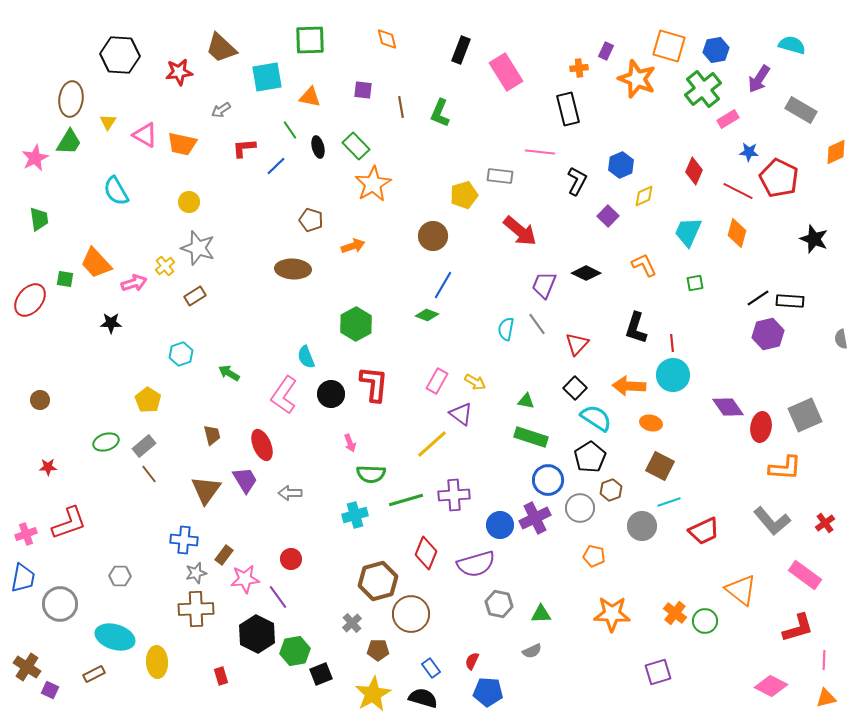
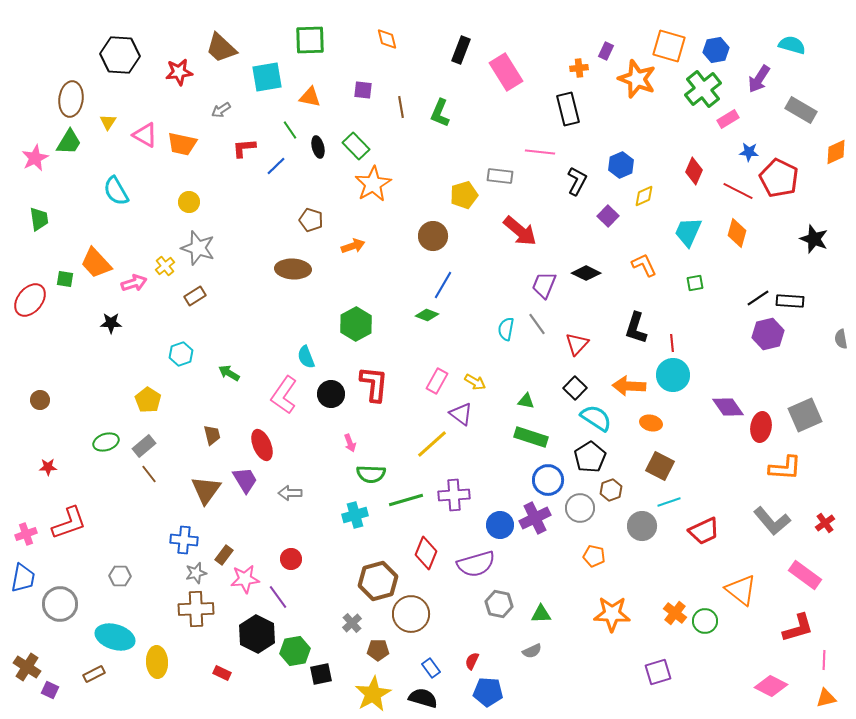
black square at (321, 674): rotated 10 degrees clockwise
red rectangle at (221, 676): moved 1 px right, 3 px up; rotated 48 degrees counterclockwise
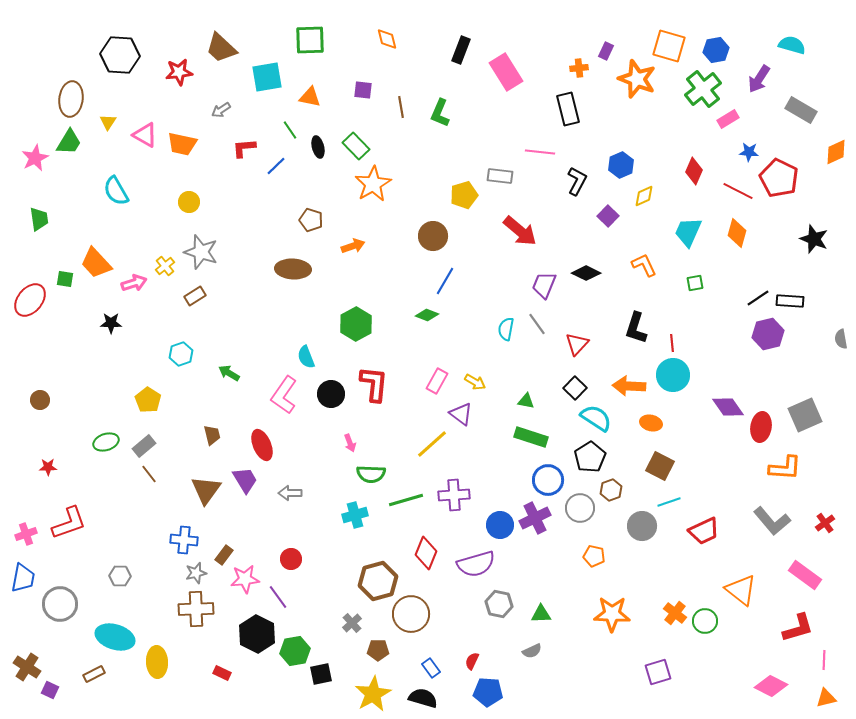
gray star at (198, 248): moved 3 px right, 4 px down
blue line at (443, 285): moved 2 px right, 4 px up
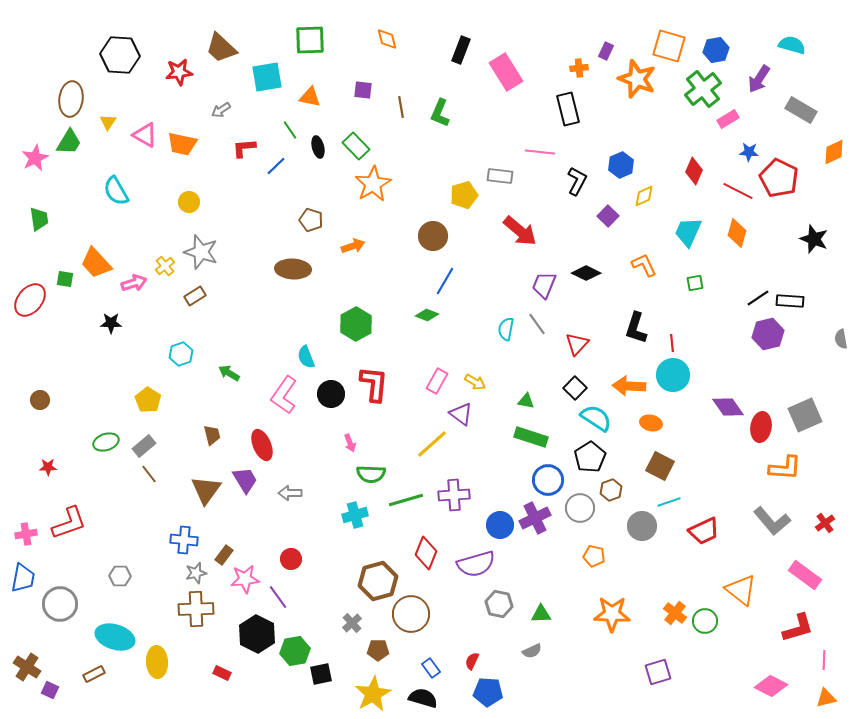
orange diamond at (836, 152): moved 2 px left
pink cross at (26, 534): rotated 10 degrees clockwise
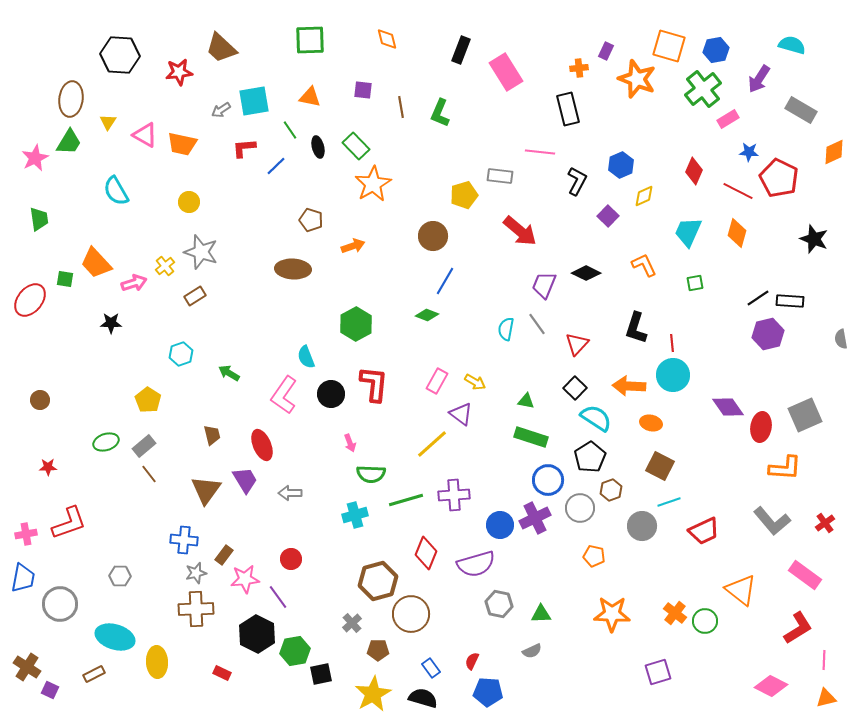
cyan square at (267, 77): moved 13 px left, 24 px down
red L-shape at (798, 628): rotated 16 degrees counterclockwise
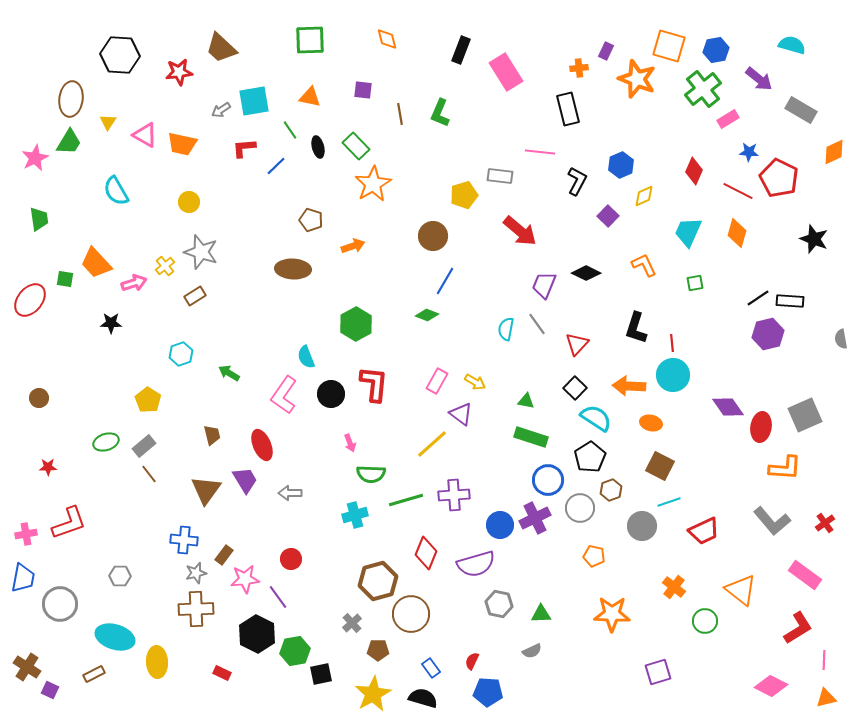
purple arrow at (759, 79): rotated 84 degrees counterclockwise
brown line at (401, 107): moved 1 px left, 7 px down
brown circle at (40, 400): moved 1 px left, 2 px up
orange cross at (675, 613): moved 1 px left, 26 px up
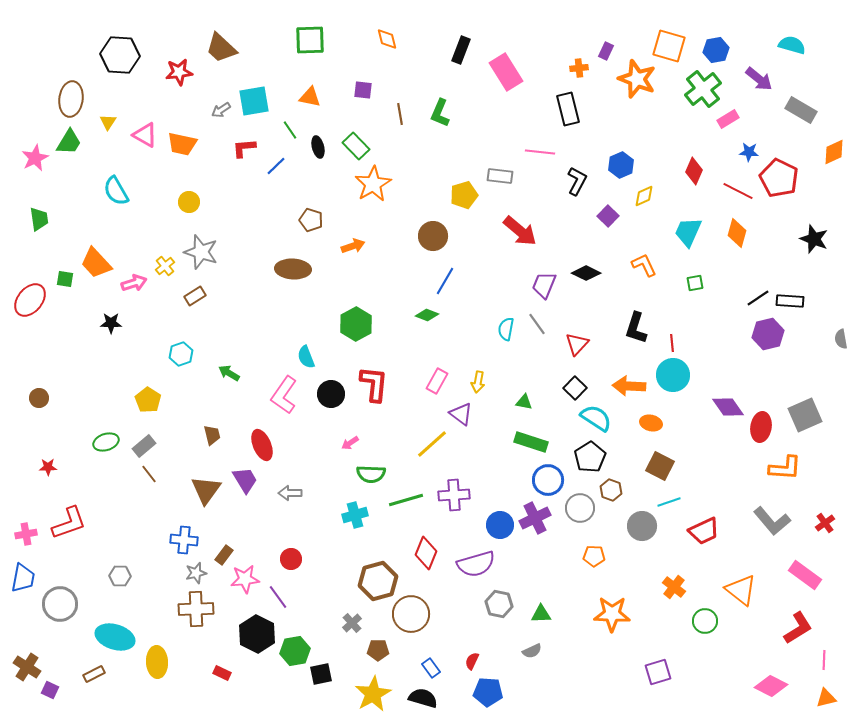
yellow arrow at (475, 382): moved 3 px right; rotated 70 degrees clockwise
green triangle at (526, 401): moved 2 px left, 1 px down
green rectangle at (531, 437): moved 5 px down
pink arrow at (350, 443): rotated 78 degrees clockwise
brown hexagon at (611, 490): rotated 20 degrees counterclockwise
orange pentagon at (594, 556): rotated 10 degrees counterclockwise
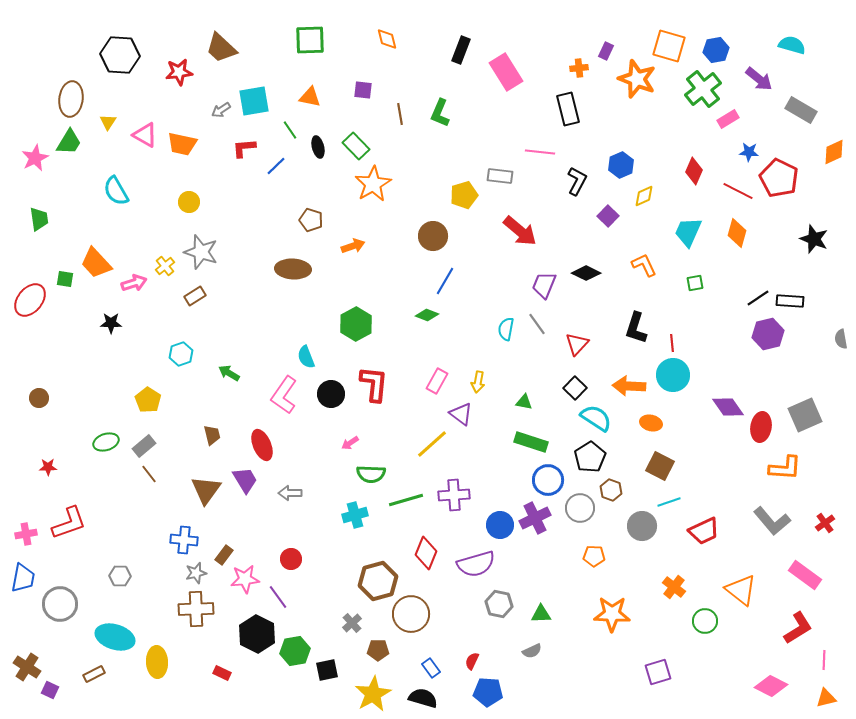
black square at (321, 674): moved 6 px right, 4 px up
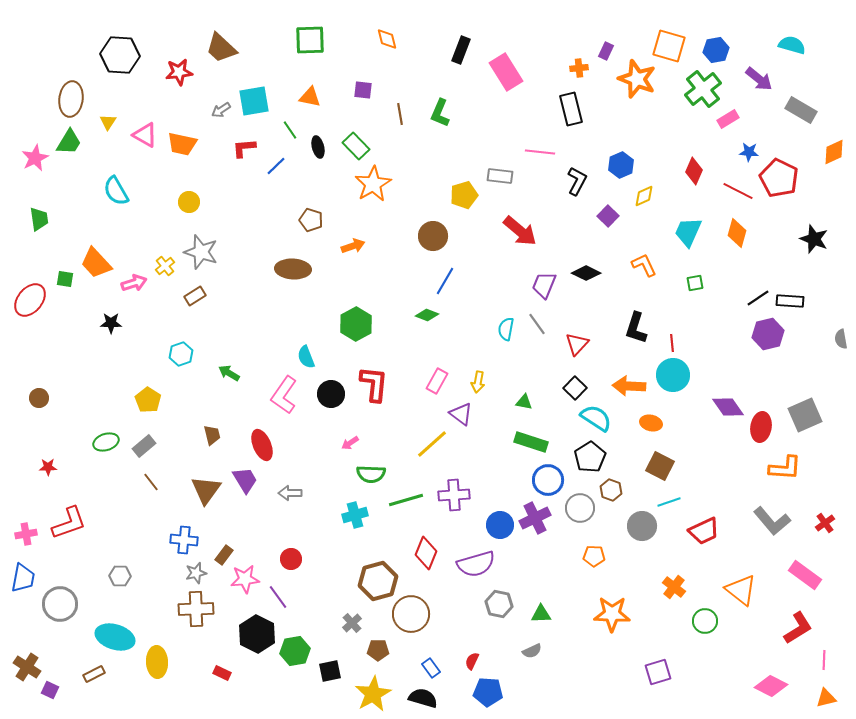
black rectangle at (568, 109): moved 3 px right
brown line at (149, 474): moved 2 px right, 8 px down
black square at (327, 670): moved 3 px right, 1 px down
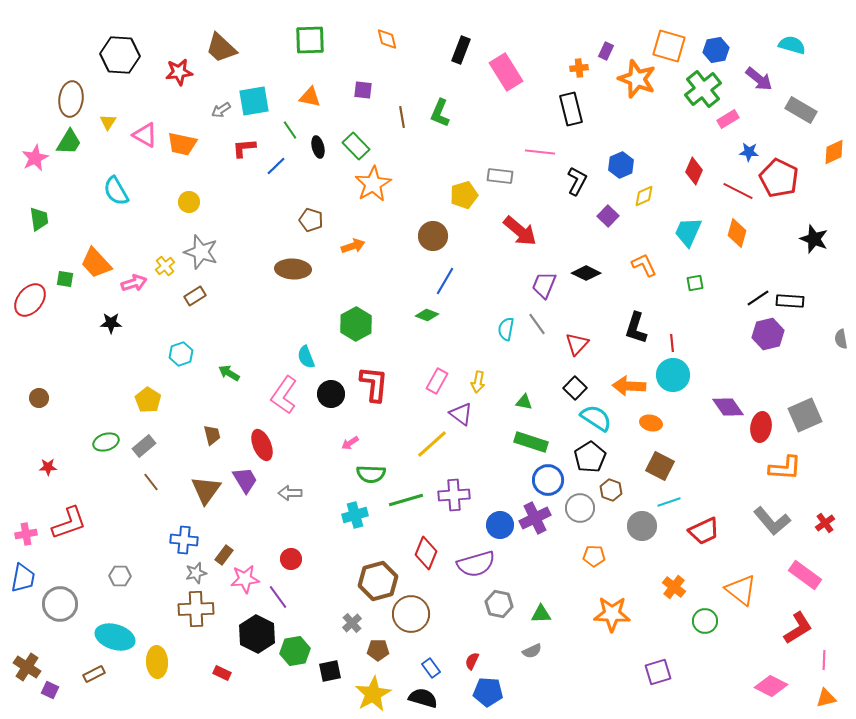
brown line at (400, 114): moved 2 px right, 3 px down
